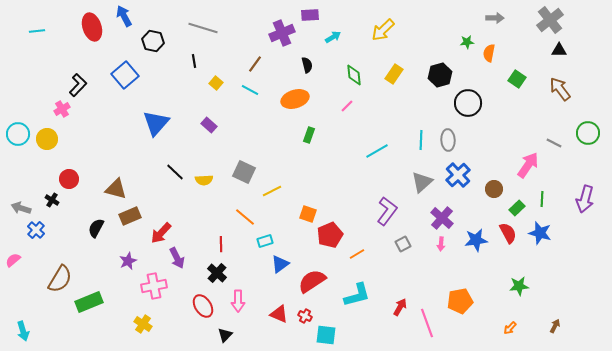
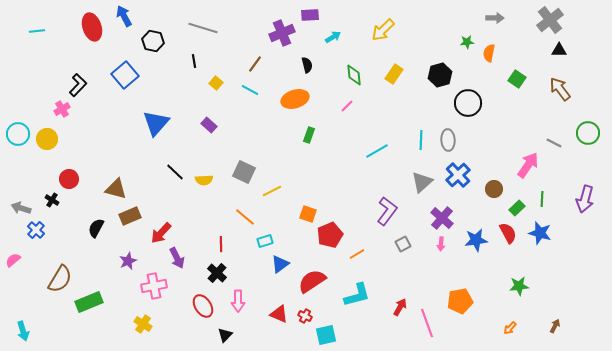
cyan square at (326, 335): rotated 20 degrees counterclockwise
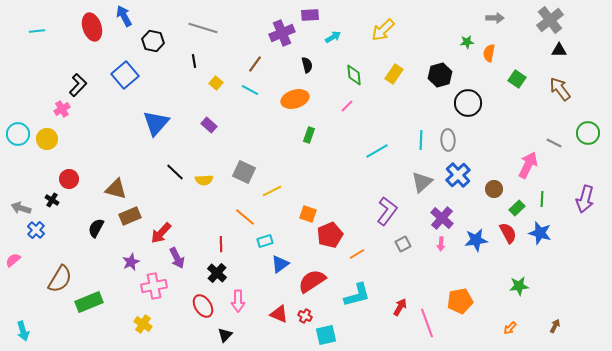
pink arrow at (528, 165): rotated 8 degrees counterclockwise
purple star at (128, 261): moved 3 px right, 1 px down
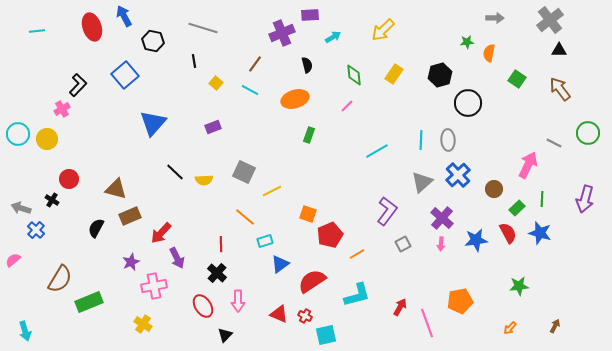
blue triangle at (156, 123): moved 3 px left
purple rectangle at (209, 125): moved 4 px right, 2 px down; rotated 63 degrees counterclockwise
cyan arrow at (23, 331): moved 2 px right
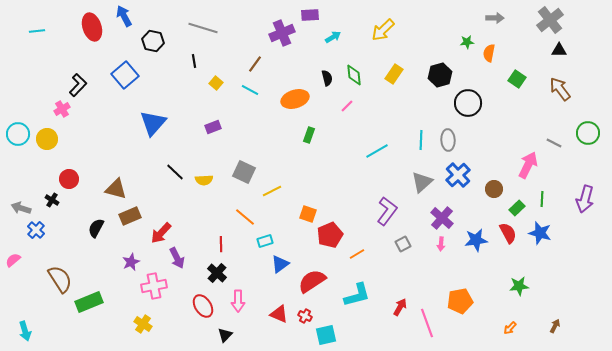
black semicircle at (307, 65): moved 20 px right, 13 px down
brown semicircle at (60, 279): rotated 64 degrees counterclockwise
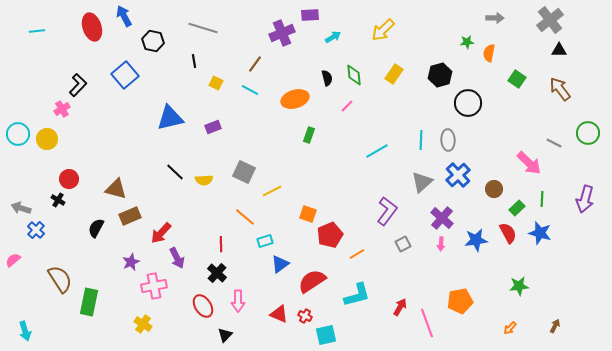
yellow square at (216, 83): rotated 16 degrees counterclockwise
blue triangle at (153, 123): moved 17 px right, 5 px up; rotated 36 degrees clockwise
pink arrow at (528, 165): moved 1 px right, 2 px up; rotated 108 degrees clockwise
black cross at (52, 200): moved 6 px right
green rectangle at (89, 302): rotated 56 degrees counterclockwise
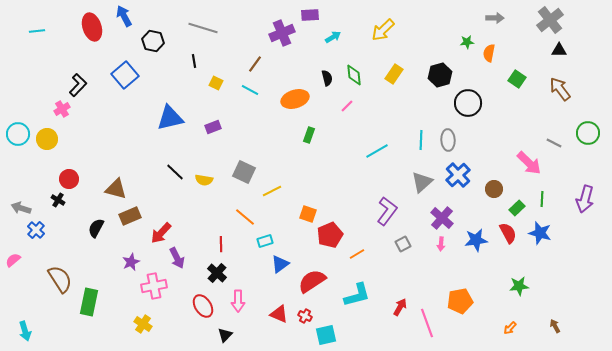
yellow semicircle at (204, 180): rotated 12 degrees clockwise
brown arrow at (555, 326): rotated 56 degrees counterclockwise
